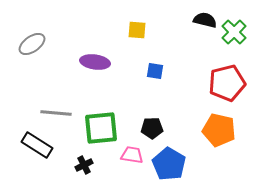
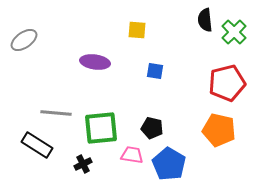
black semicircle: rotated 110 degrees counterclockwise
gray ellipse: moved 8 px left, 4 px up
black pentagon: rotated 15 degrees clockwise
black cross: moved 1 px left, 1 px up
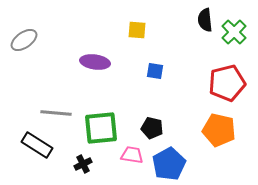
blue pentagon: rotated 12 degrees clockwise
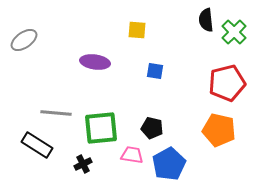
black semicircle: moved 1 px right
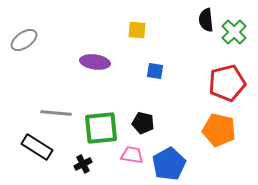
black pentagon: moved 9 px left, 5 px up
black rectangle: moved 2 px down
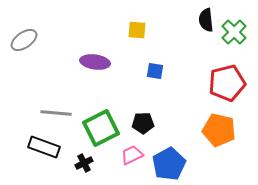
black pentagon: rotated 15 degrees counterclockwise
green square: rotated 21 degrees counterclockwise
black rectangle: moved 7 px right; rotated 12 degrees counterclockwise
pink trapezoid: rotated 35 degrees counterclockwise
black cross: moved 1 px right, 1 px up
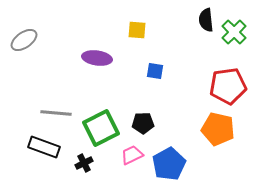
purple ellipse: moved 2 px right, 4 px up
red pentagon: moved 1 px right, 3 px down; rotated 6 degrees clockwise
orange pentagon: moved 1 px left, 1 px up
